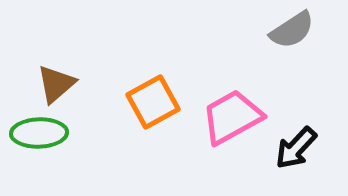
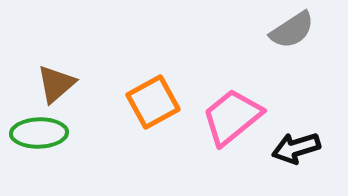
pink trapezoid: rotated 10 degrees counterclockwise
black arrow: rotated 30 degrees clockwise
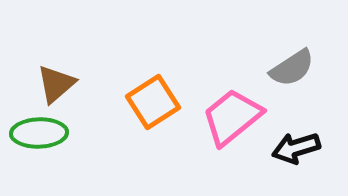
gray semicircle: moved 38 px down
orange square: rotated 4 degrees counterclockwise
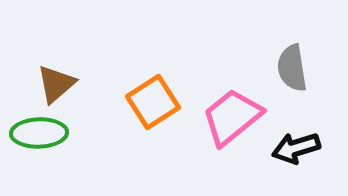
gray semicircle: rotated 114 degrees clockwise
